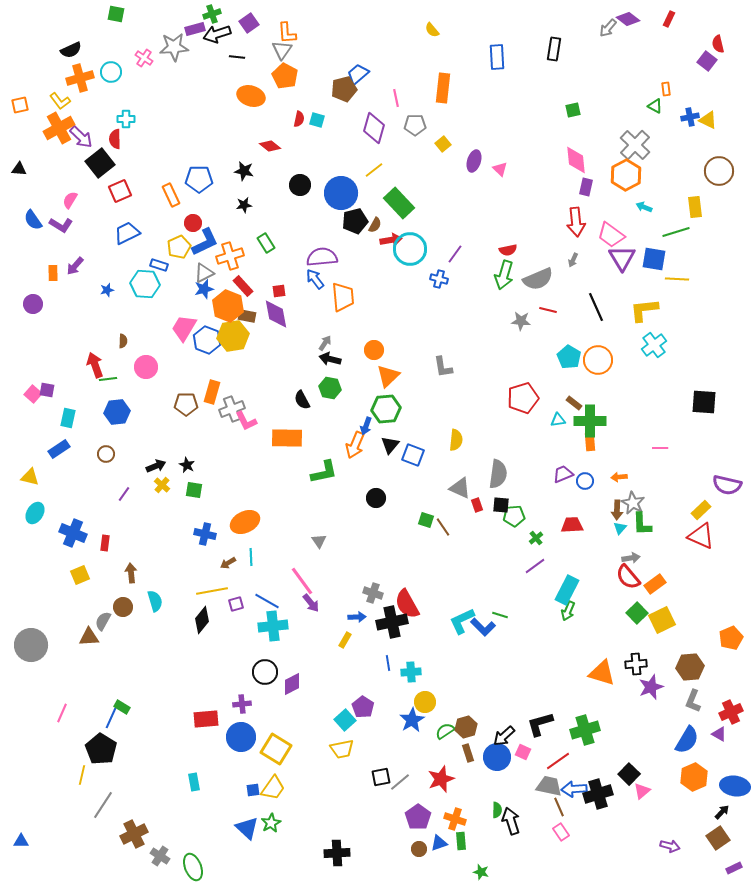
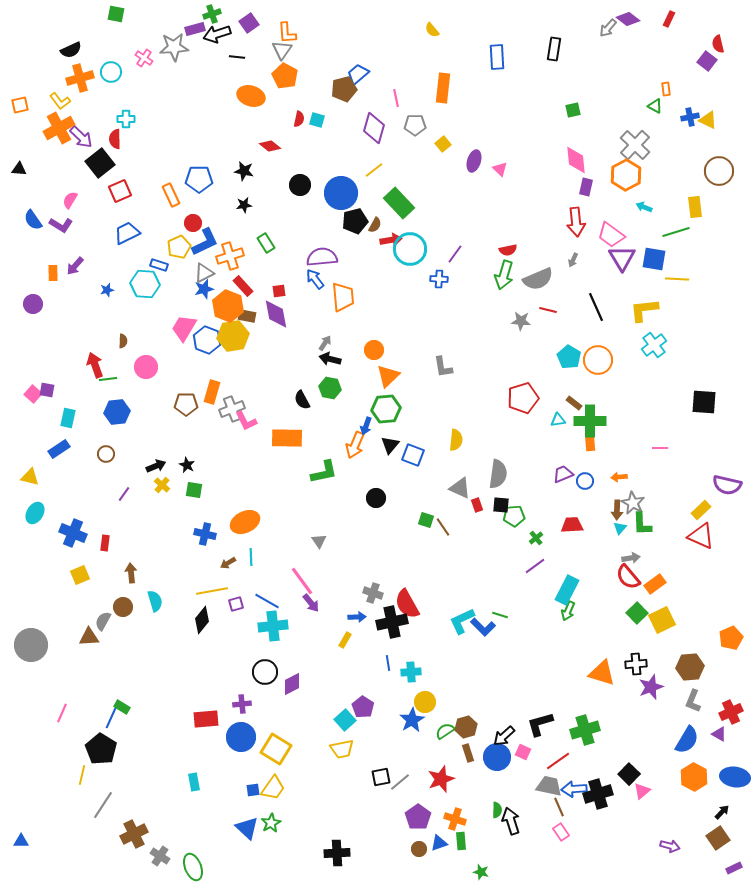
blue cross at (439, 279): rotated 12 degrees counterclockwise
orange hexagon at (694, 777): rotated 8 degrees counterclockwise
blue ellipse at (735, 786): moved 9 px up
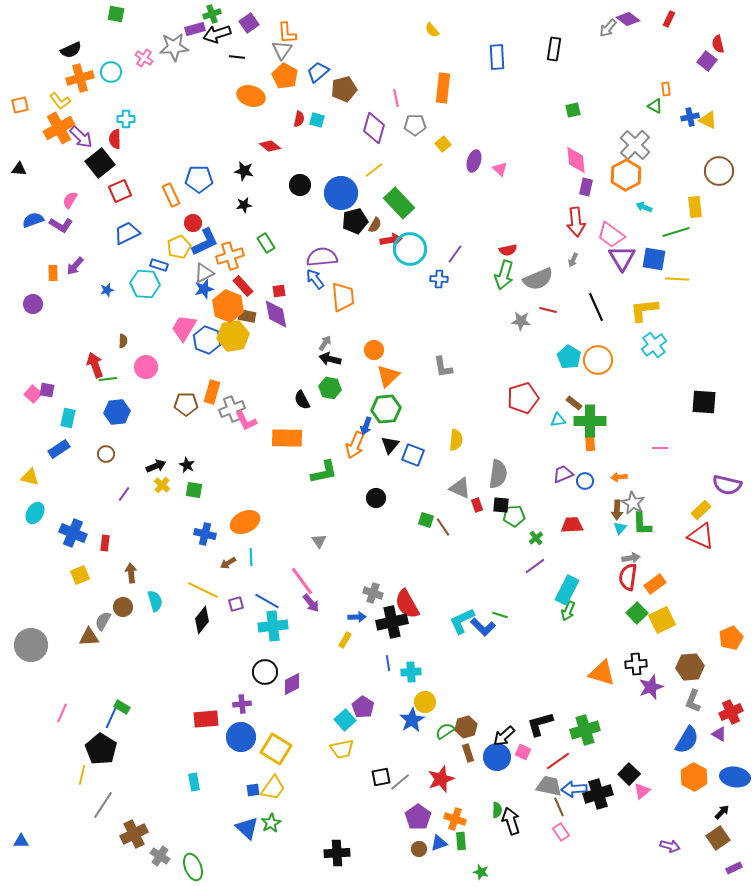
blue trapezoid at (358, 74): moved 40 px left, 2 px up
blue semicircle at (33, 220): rotated 105 degrees clockwise
red semicircle at (628, 577): rotated 48 degrees clockwise
yellow line at (212, 591): moved 9 px left, 1 px up; rotated 36 degrees clockwise
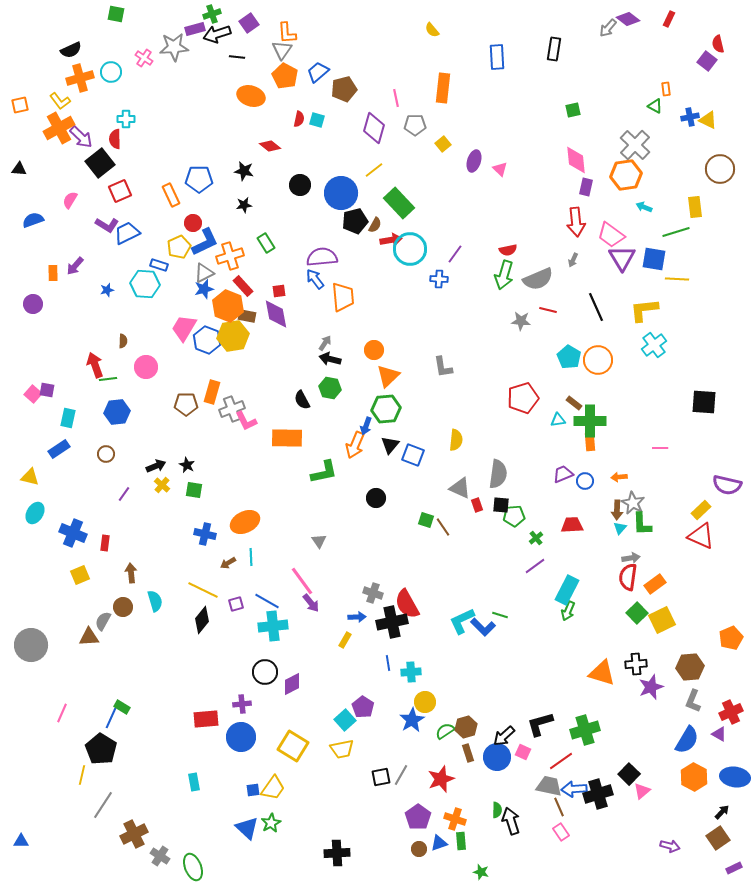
brown circle at (719, 171): moved 1 px right, 2 px up
orange hexagon at (626, 175): rotated 20 degrees clockwise
purple L-shape at (61, 225): moved 46 px right
yellow square at (276, 749): moved 17 px right, 3 px up
red line at (558, 761): moved 3 px right
gray line at (400, 782): moved 1 px right, 7 px up; rotated 20 degrees counterclockwise
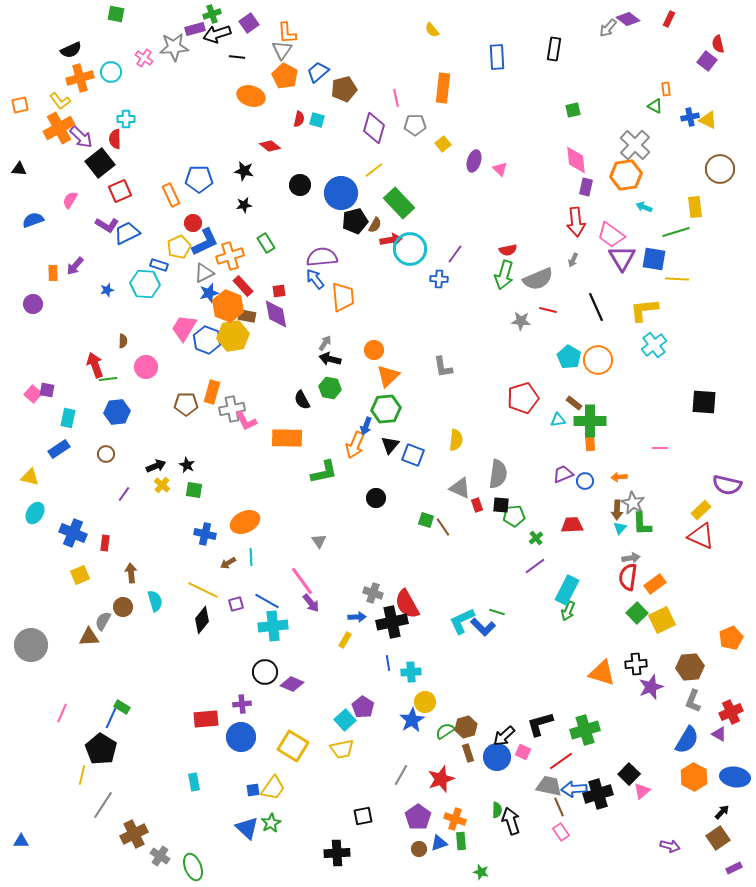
blue star at (204, 289): moved 5 px right, 4 px down
gray cross at (232, 409): rotated 10 degrees clockwise
green line at (500, 615): moved 3 px left, 3 px up
purple diamond at (292, 684): rotated 50 degrees clockwise
black square at (381, 777): moved 18 px left, 39 px down
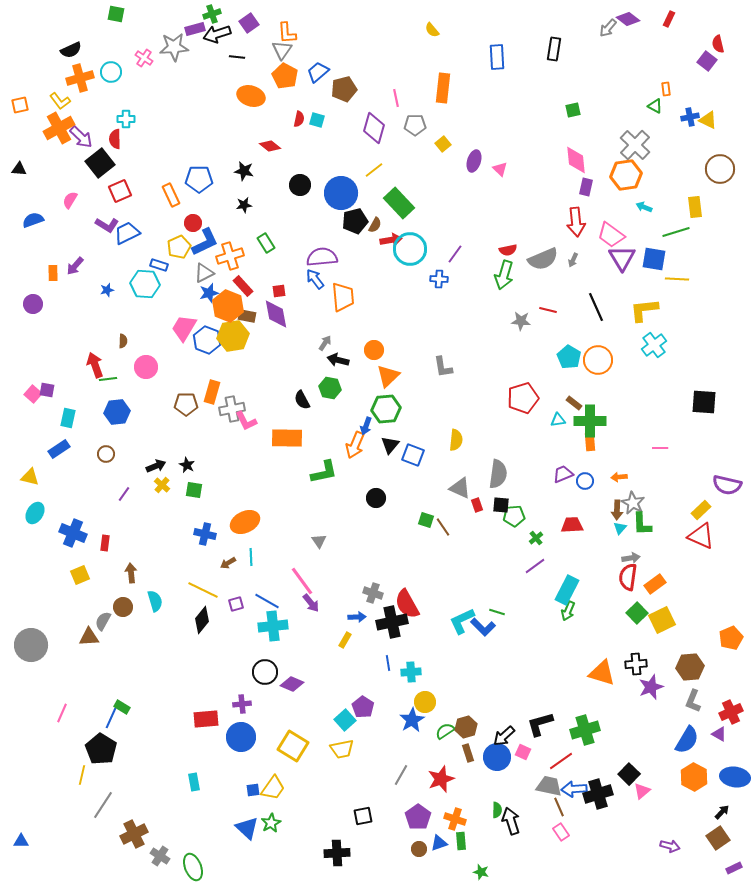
gray semicircle at (538, 279): moved 5 px right, 20 px up
black arrow at (330, 359): moved 8 px right, 1 px down
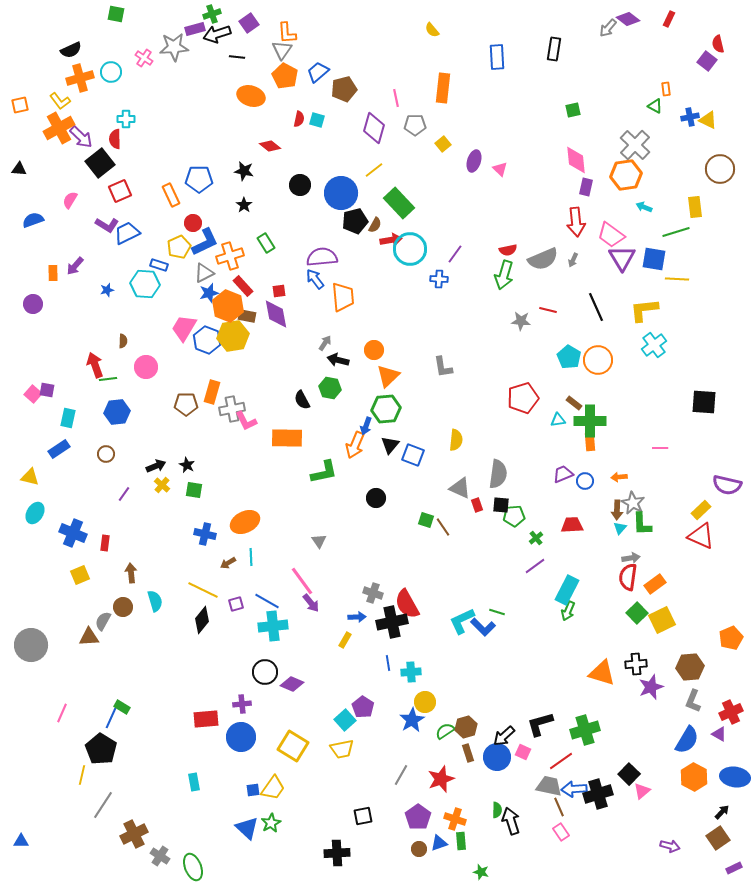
black star at (244, 205): rotated 28 degrees counterclockwise
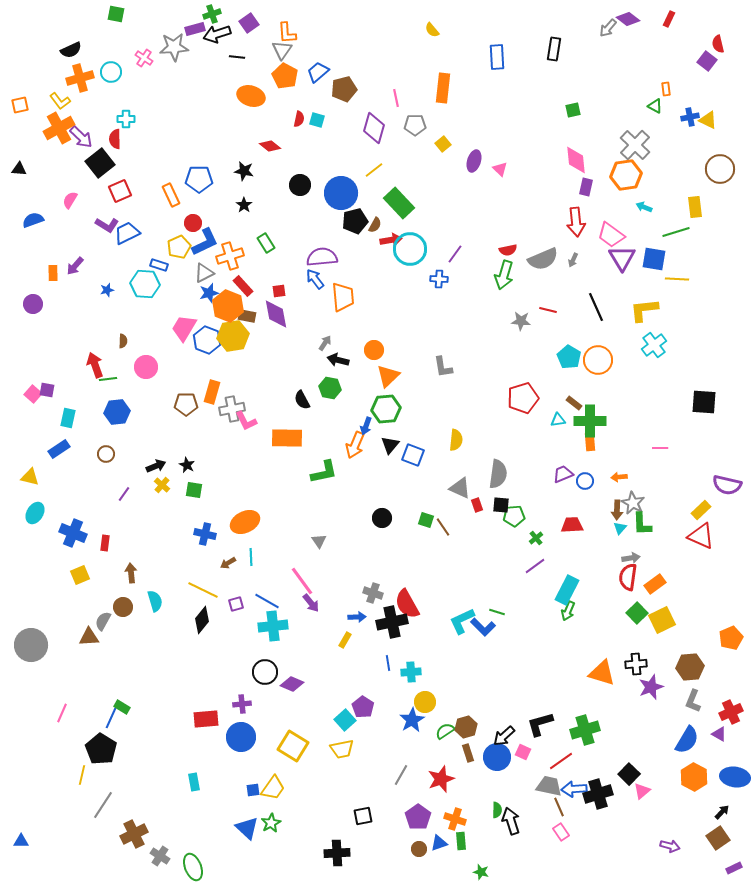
black circle at (376, 498): moved 6 px right, 20 px down
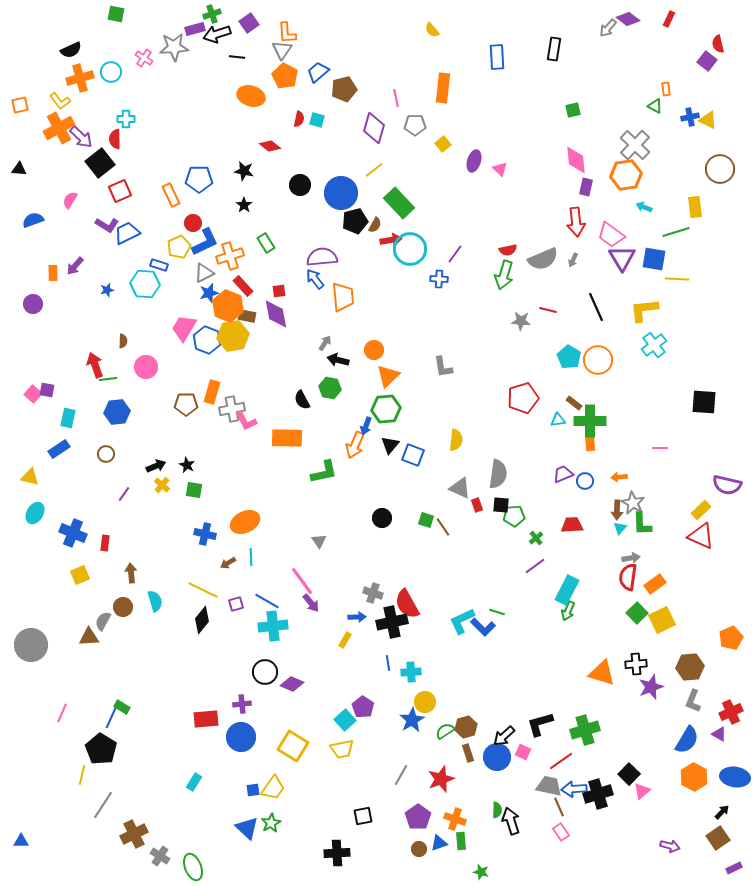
cyan rectangle at (194, 782): rotated 42 degrees clockwise
